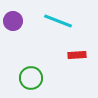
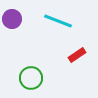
purple circle: moved 1 px left, 2 px up
red rectangle: rotated 30 degrees counterclockwise
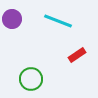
green circle: moved 1 px down
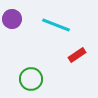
cyan line: moved 2 px left, 4 px down
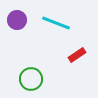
purple circle: moved 5 px right, 1 px down
cyan line: moved 2 px up
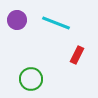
red rectangle: rotated 30 degrees counterclockwise
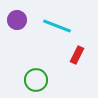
cyan line: moved 1 px right, 3 px down
green circle: moved 5 px right, 1 px down
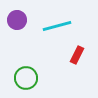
cyan line: rotated 36 degrees counterclockwise
green circle: moved 10 px left, 2 px up
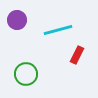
cyan line: moved 1 px right, 4 px down
green circle: moved 4 px up
